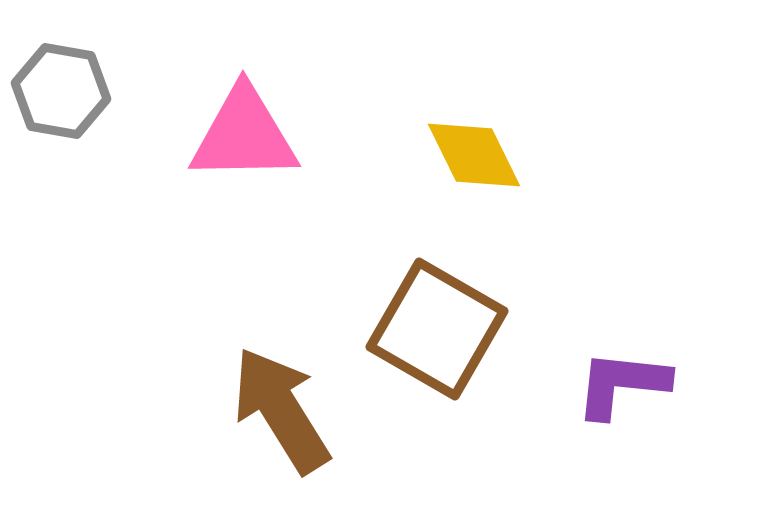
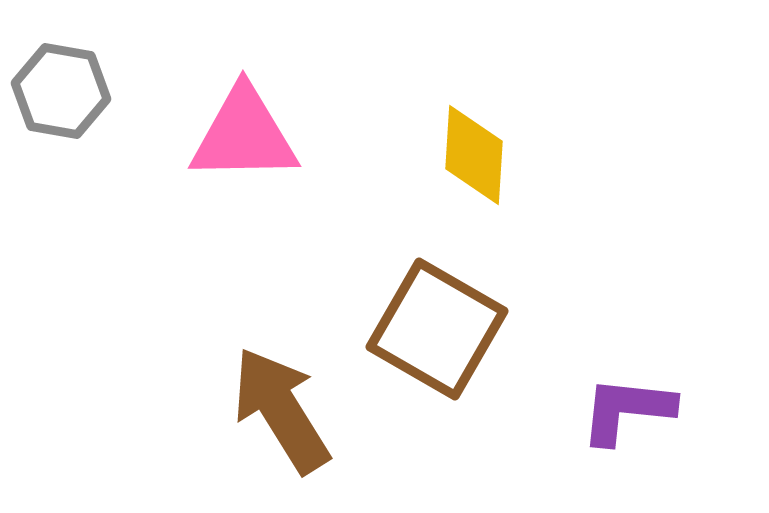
yellow diamond: rotated 30 degrees clockwise
purple L-shape: moved 5 px right, 26 px down
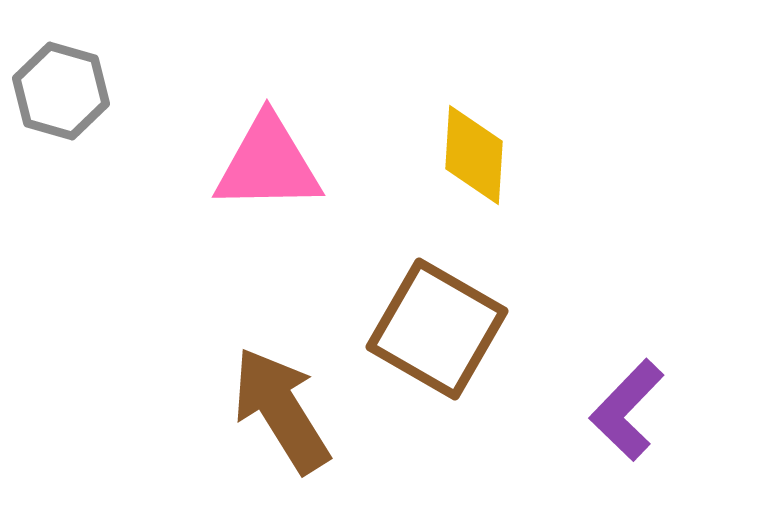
gray hexagon: rotated 6 degrees clockwise
pink triangle: moved 24 px right, 29 px down
purple L-shape: rotated 52 degrees counterclockwise
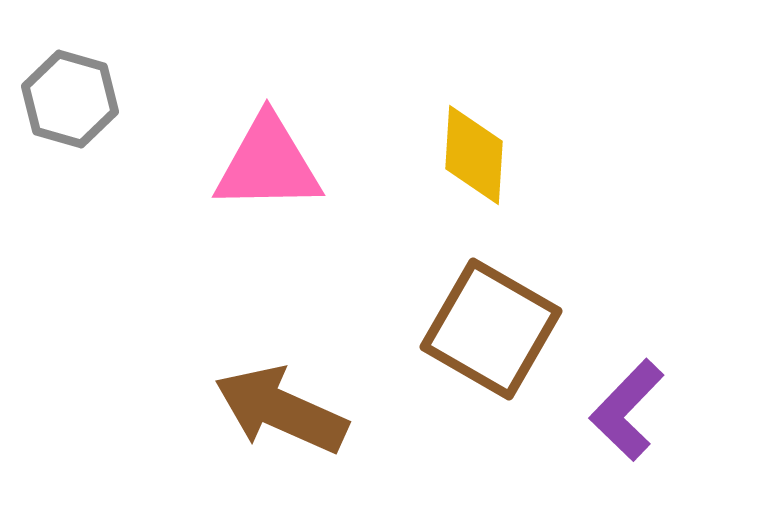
gray hexagon: moved 9 px right, 8 px down
brown square: moved 54 px right
brown arrow: rotated 34 degrees counterclockwise
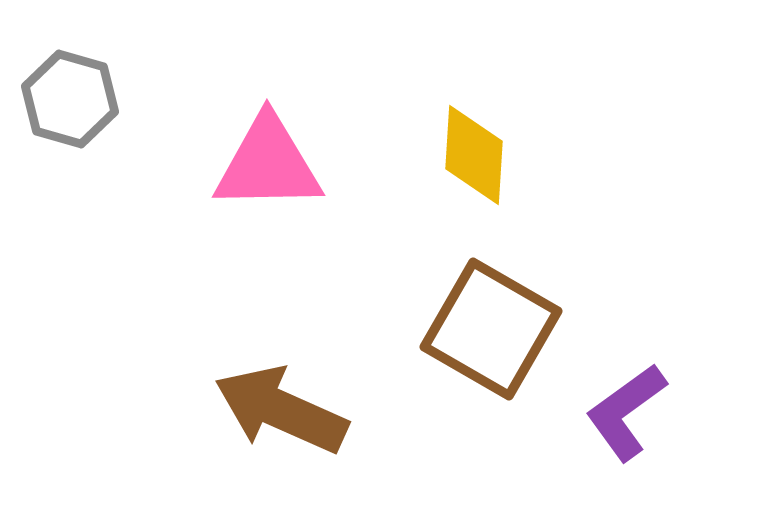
purple L-shape: moved 1 px left, 2 px down; rotated 10 degrees clockwise
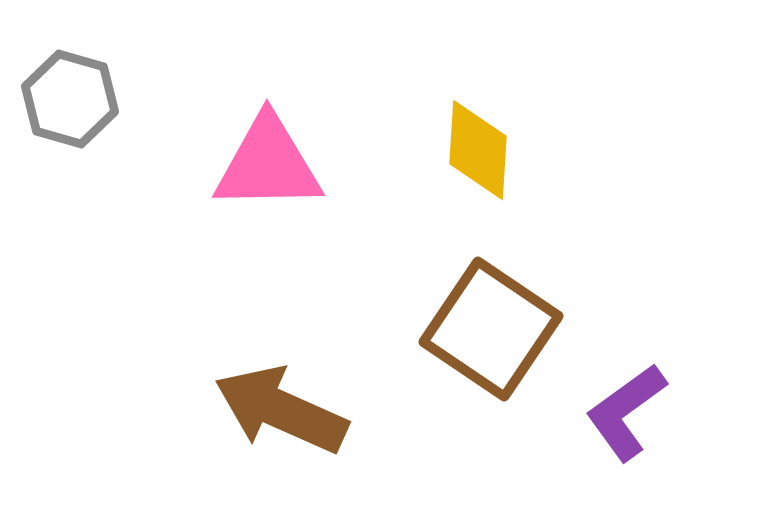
yellow diamond: moved 4 px right, 5 px up
brown square: rotated 4 degrees clockwise
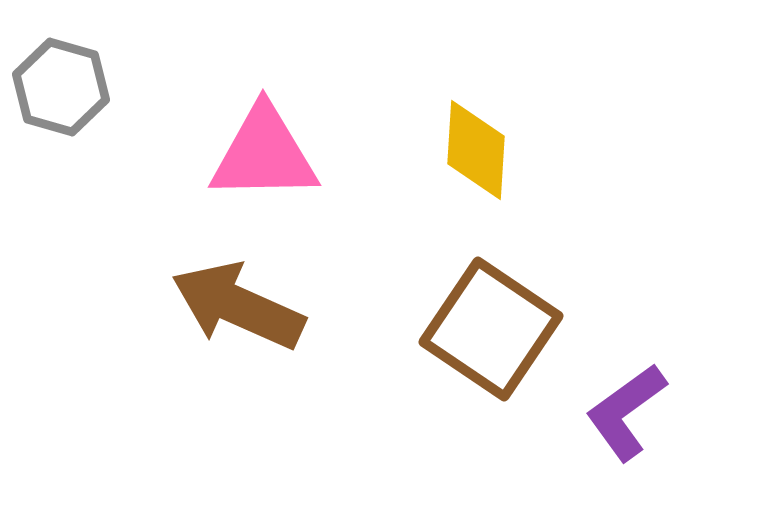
gray hexagon: moved 9 px left, 12 px up
yellow diamond: moved 2 px left
pink triangle: moved 4 px left, 10 px up
brown arrow: moved 43 px left, 104 px up
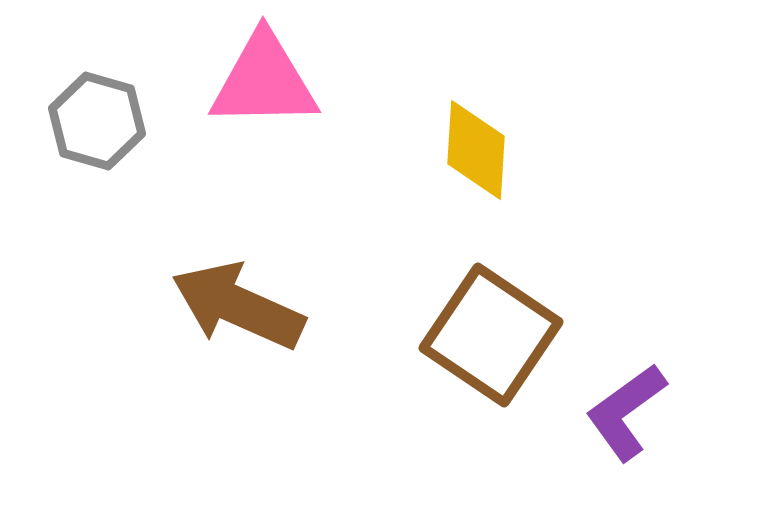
gray hexagon: moved 36 px right, 34 px down
pink triangle: moved 73 px up
brown square: moved 6 px down
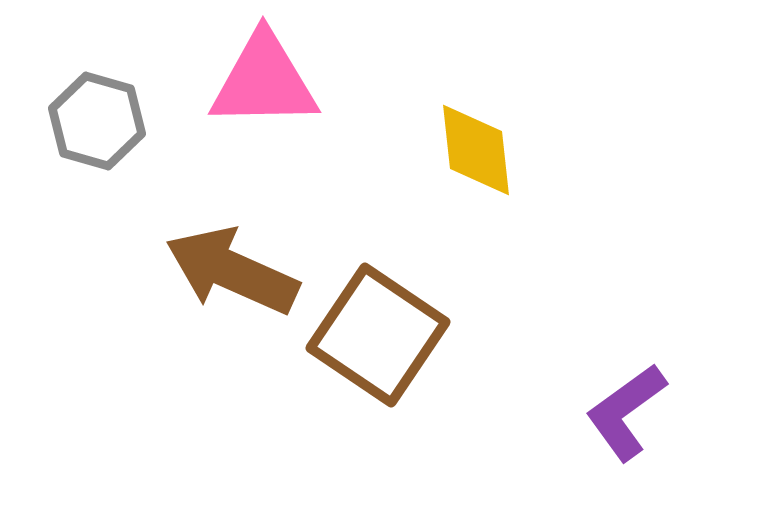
yellow diamond: rotated 10 degrees counterclockwise
brown arrow: moved 6 px left, 35 px up
brown square: moved 113 px left
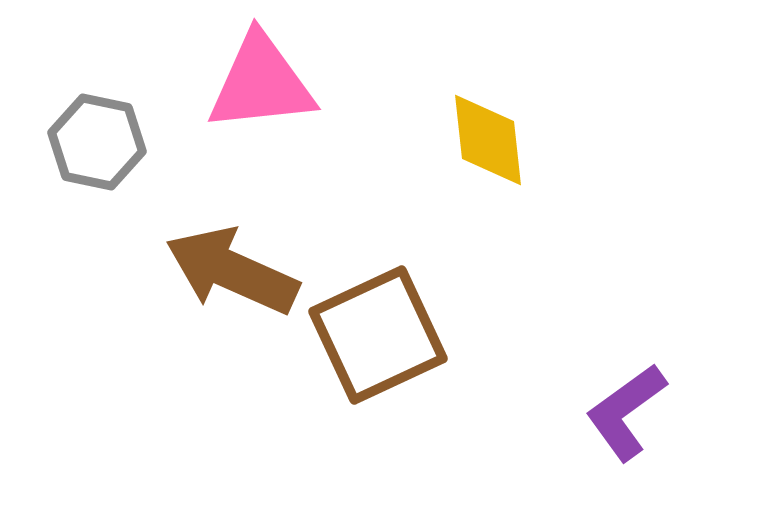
pink triangle: moved 3 px left, 2 px down; rotated 5 degrees counterclockwise
gray hexagon: moved 21 px down; rotated 4 degrees counterclockwise
yellow diamond: moved 12 px right, 10 px up
brown square: rotated 31 degrees clockwise
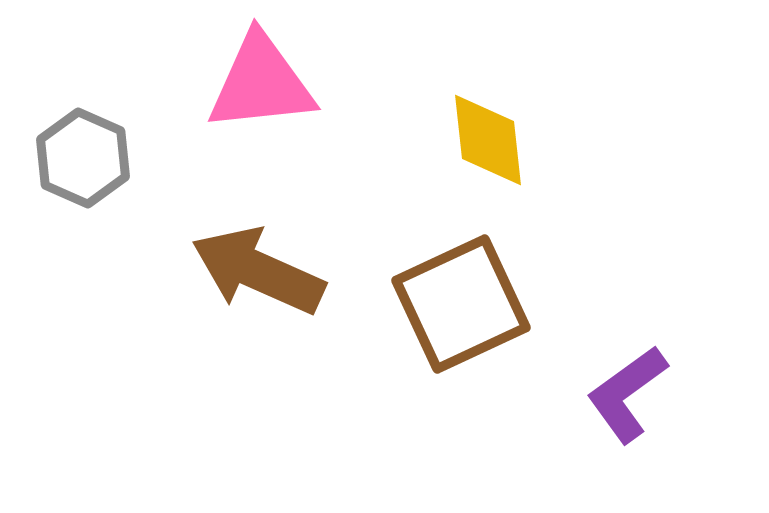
gray hexagon: moved 14 px left, 16 px down; rotated 12 degrees clockwise
brown arrow: moved 26 px right
brown square: moved 83 px right, 31 px up
purple L-shape: moved 1 px right, 18 px up
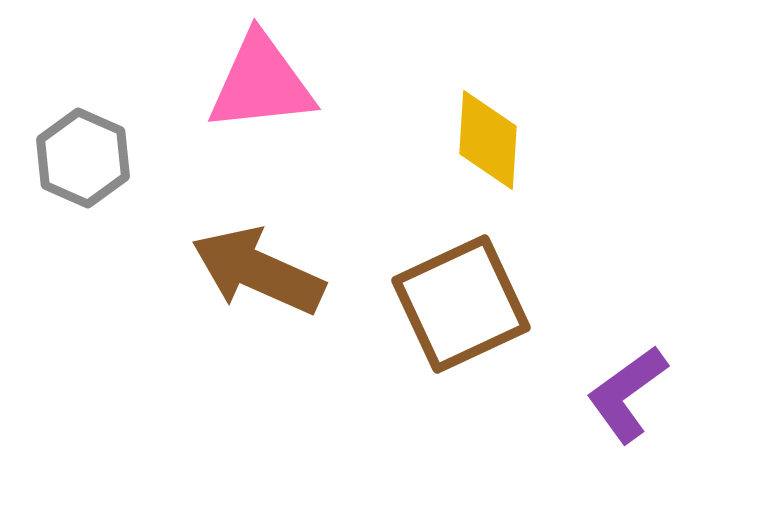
yellow diamond: rotated 10 degrees clockwise
